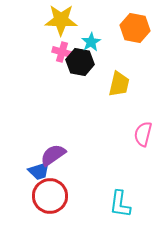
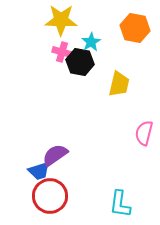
pink semicircle: moved 1 px right, 1 px up
purple semicircle: moved 2 px right
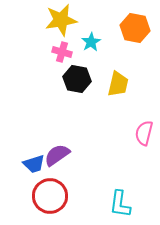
yellow star: rotated 12 degrees counterclockwise
black hexagon: moved 3 px left, 17 px down
yellow trapezoid: moved 1 px left
purple semicircle: moved 2 px right
blue trapezoid: moved 5 px left, 7 px up
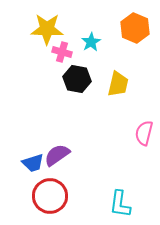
yellow star: moved 14 px left, 9 px down; rotated 12 degrees clockwise
orange hexagon: rotated 12 degrees clockwise
blue trapezoid: moved 1 px left, 1 px up
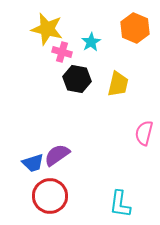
yellow star: rotated 12 degrees clockwise
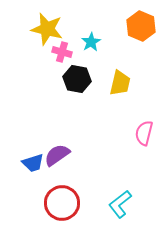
orange hexagon: moved 6 px right, 2 px up
yellow trapezoid: moved 2 px right, 1 px up
red circle: moved 12 px right, 7 px down
cyan L-shape: rotated 44 degrees clockwise
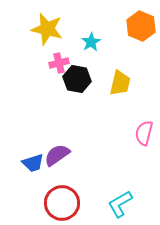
pink cross: moved 3 px left, 11 px down; rotated 30 degrees counterclockwise
cyan L-shape: rotated 8 degrees clockwise
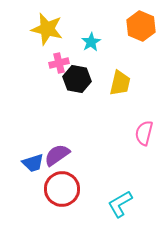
red circle: moved 14 px up
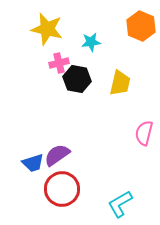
cyan star: rotated 24 degrees clockwise
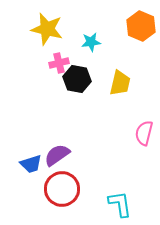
blue trapezoid: moved 2 px left, 1 px down
cyan L-shape: rotated 112 degrees clockwise
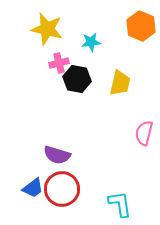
purple semicircle: rotated 128 degrees counterclockwise
blue trapezoid: moved 2 px right, 24 px down; rotated 20 degrees counterclockwise
